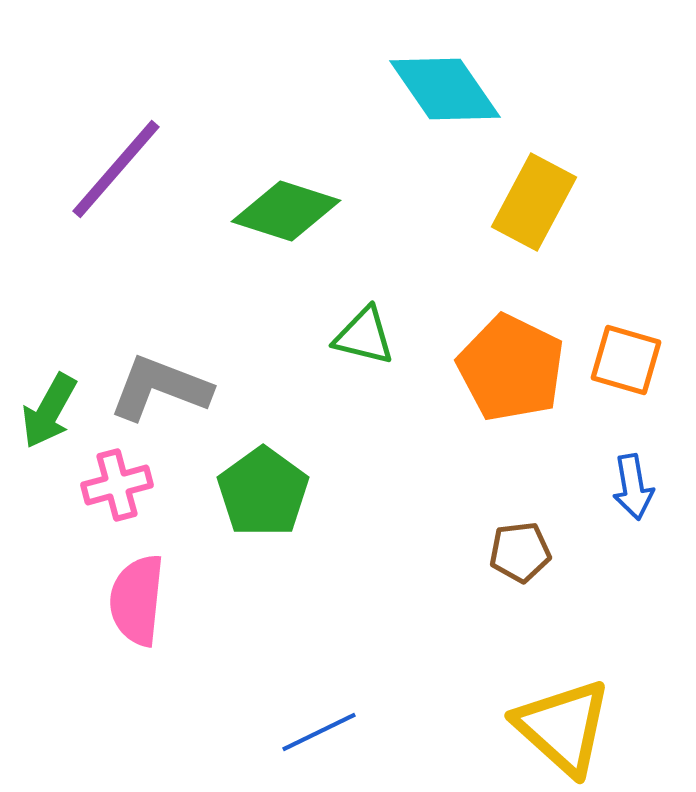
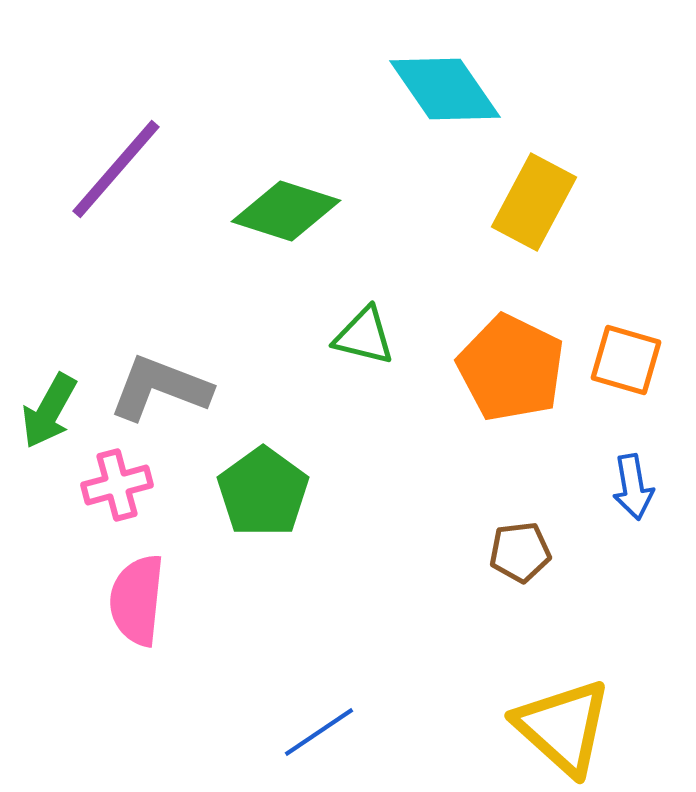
blue line: rotated 8 degrees counterclockwise
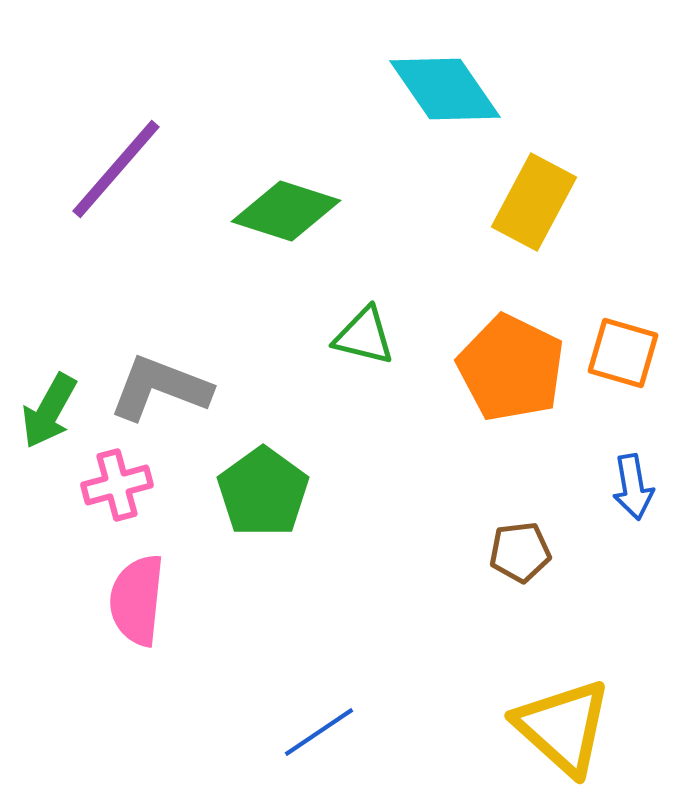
orange square: moved 3 px left, 7 px up
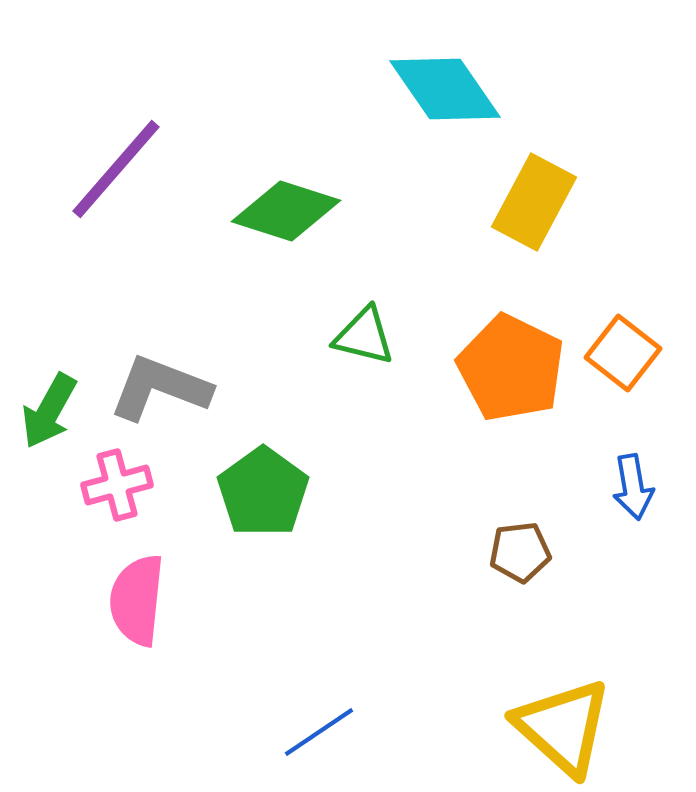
orange square: rotated 22 degrees clockwise
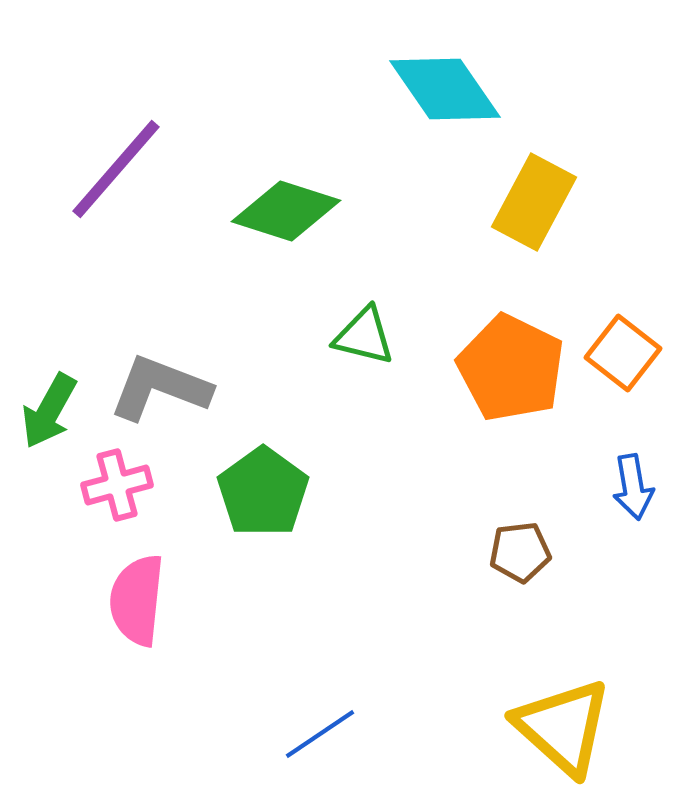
blue line: moved 1 px right, 2 px down
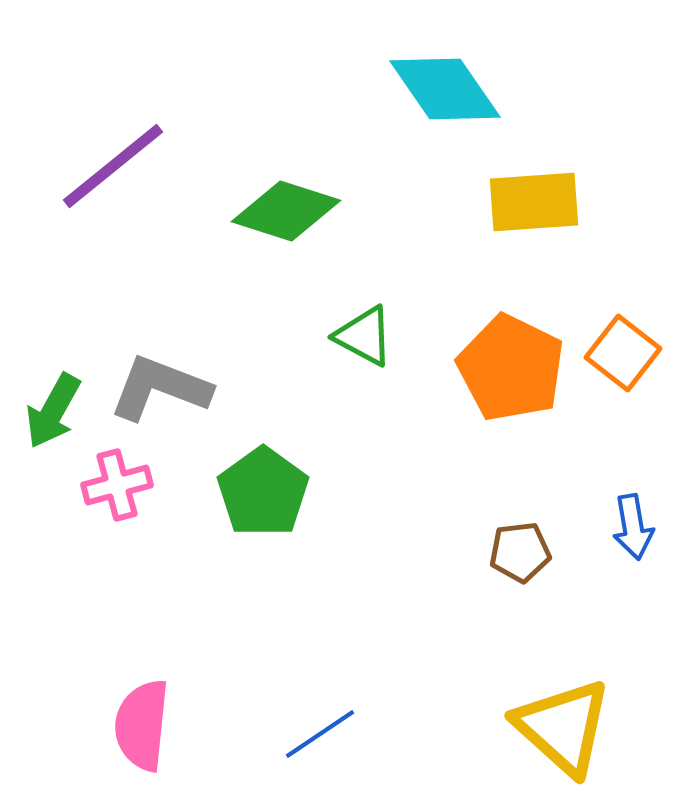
purple line: moved 3 px left, 3 px up; rotated 10 degrees clockwise
yellow rectangle: rotated 58 degrees clockwise
green triangle: rotated 14 degrees clockwise
green arrow: moved 4 px right
blue arrow: moved 40 px down
pink semicircle: moved 5 px right, 125 px down
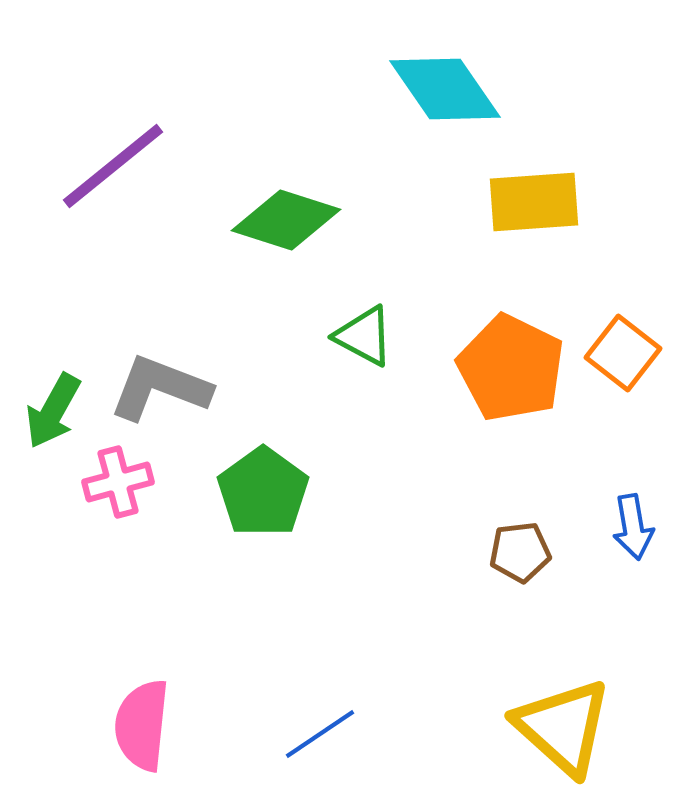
green diamond: moved 9 px down
pink cross: moved 1 px right, 3 px up
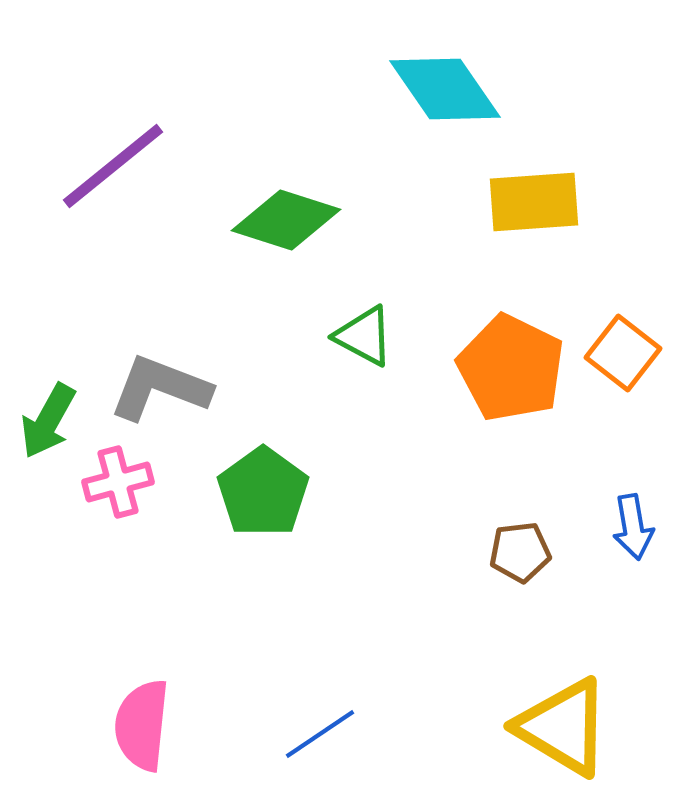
green arrow: moved 5 px left, 10 px down
yellow triangle: rotated 11 degrees counterclockwise
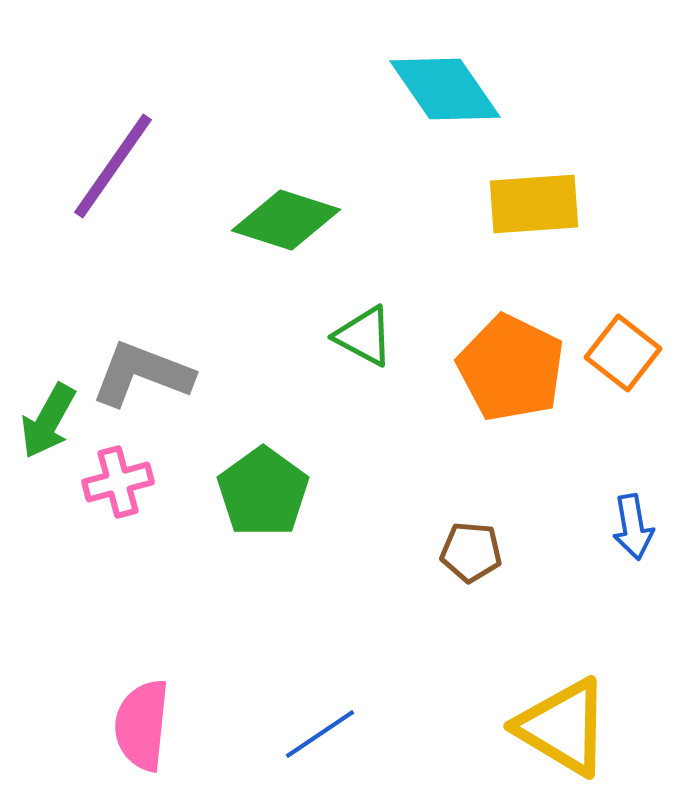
purple line: rotated 16 degrees counterclockwise
yellow rectangle: moved 2 px down
gray L-shape: moved 18 px left, 14 px up
brown pentagon: moved 49 px left; rotated 12 degrees clockwise
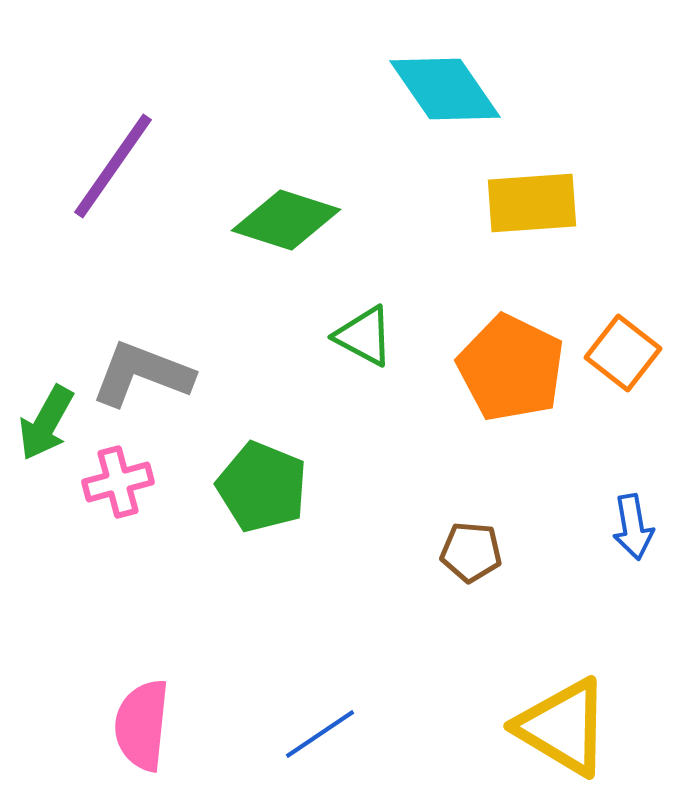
yellow rectangle: moved 2 px left, 1 px up
green arrow: moved 2 px left, 2 px down
green pentagon: moved 1 px left, 5 px up; rotated 14 degrees counterclockwise
